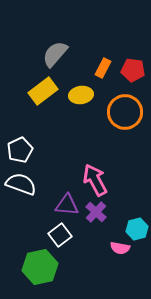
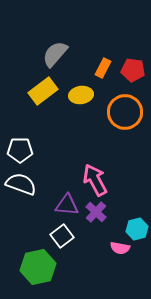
white pentagon: rotated 25 degrees clockwise
white square: moved 2 px right, 1 px down
green hexagon: moved 2 px left
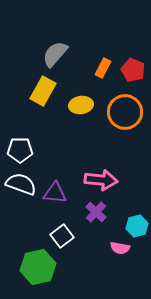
red pentagon: rotated 15 degrees clockwise
yellow rectangle: rotated 24 degrees counterclockwise
yellow ellipse: moved 10 px down
pink arrow: moved 6 px right; rotated 124 degrees clockwise
purple triangle: moved 12 px left, 12 px up
cyan hexagon: moved 3 px up
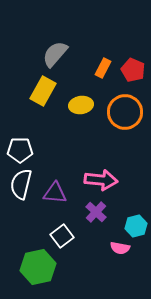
white semicircle: rotated 96 degrees counterclockwise
cyan hexagon: moved 1 px left
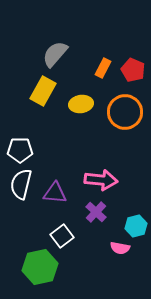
yellow ellipse: moved 1 px up
green hexagon: moved 2 px right
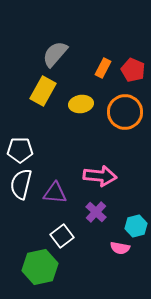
pink arrow: moved 1 px left, 4 px up
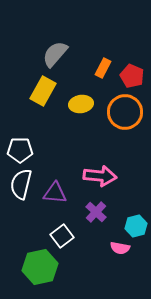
red pentagon: moved 1 px left, 6 px down
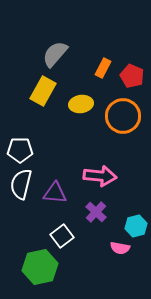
orange circle: moved 2 px left, 4 px down
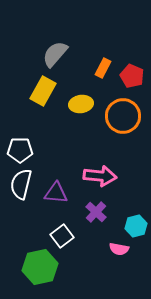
purple triangle: moved 1 px right
pink semicircle: moved 1 px left, 1 px down
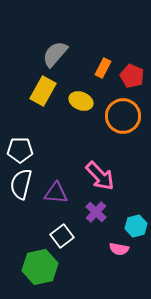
yellow ellipse: moved 3 px up; rotated 30 degrees clockwise
pink arrow: rotated 40 degrees clockwise
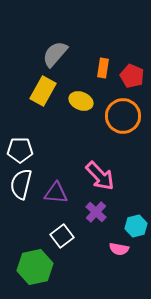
orange rectangle: rotated 18 degrees counterclockwise
green hexagon: moved 5 px left
